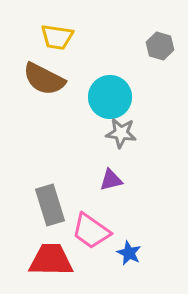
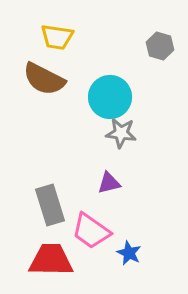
purple triangle: moved 2 px left, 3 px down
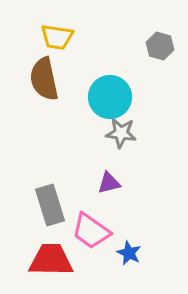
brown semicircle: rotated 51 degrees clockwise
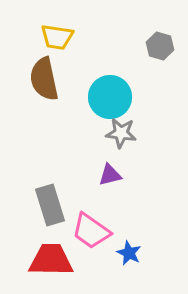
purple triangle: moved 1 px right, 8 px up
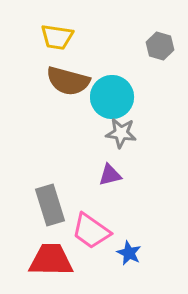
brown semicircle: moved 24 px right, 2 px down; rotated 63 degrees counterclockwise
cyan circle: moved 2 px right
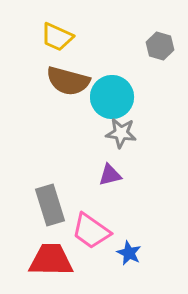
yellow trapezoid: rotated 16 degrees clockwise
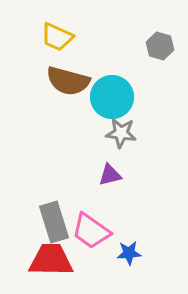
gray rectangle: moved 4 px right, 17 px down
blue star: rotated 30 degrees counterclockwise
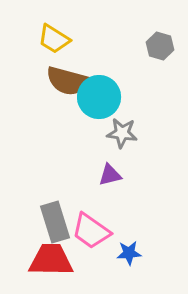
yellow trapezoid: moved 3 px left, 2 px down; rotated 8 degrees clockwise
cyan circle: moved 13 px left
gray star: moved 1 px right
gray rectangle: moved 1 px right
